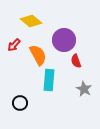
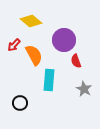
orange semicircle: moved 4 px left
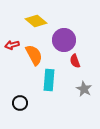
yellow diamond: moved 5 px right
red arrow: moved 2 px left; rotated 32 degrees clockwise
red semicircle: moved 1 px left
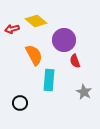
red arrow: moved 16 px up
gray star: moved 3 px down
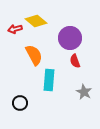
red arrow: moved 3 px right
purple circle: moved 6 px right, 2 px up
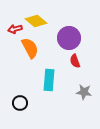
purple circle: moved 1 px left
orange semicircle: moved 4 px left, 7 px up
gray star: rotated 21 degrees counterclockwise
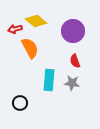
purple circle: moved 4 px right, 7 px up
gray star: moved 12 px left, 9 px up
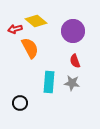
cyan rectangle: moved 2 px down
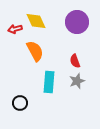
yellow diamond: rotated 25 degrees clockwise
purple circle: moved 4 px right, 9 px up
orange semicircle: moved 5 px right, 3 px down
gray star: moved 5 px right, 2 px up; rotated 28 degrees counterclockwise
